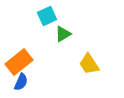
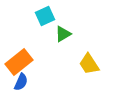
cyan square: moved 2 px left
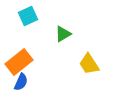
cyan square: moved 17 px left
